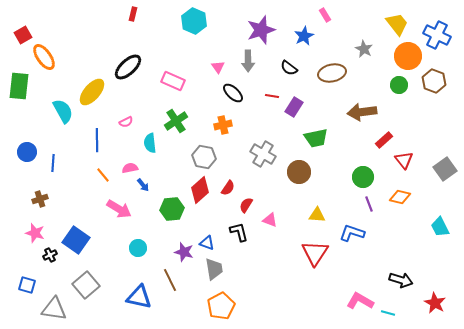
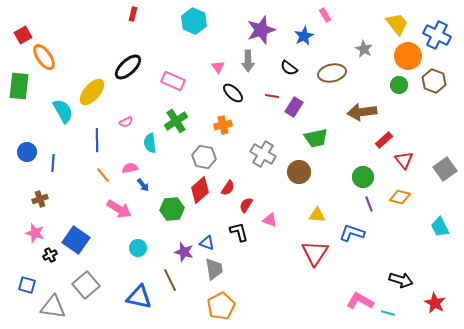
gray triangle at (54, 309): moved 1 px left, 2 px up
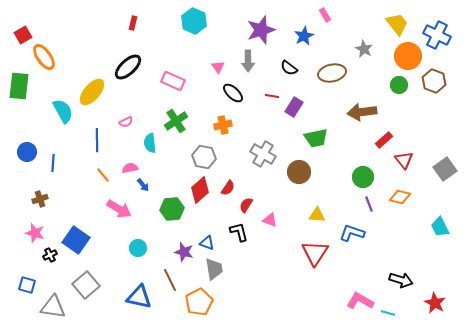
red rectangle at (133, 14): moved 9 px down
orange pentagon at (221, 306): moved 22 px left, 4 px up
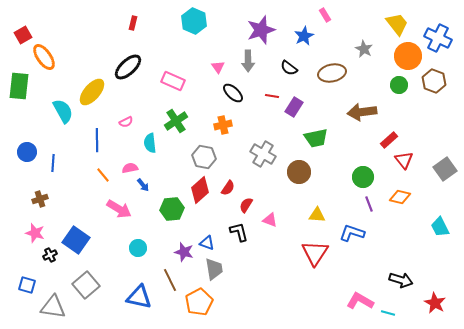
blue cross at (437, 35): moved 1 px right, 3 px down
red rectangle at (384, 140): moved 5 px right
